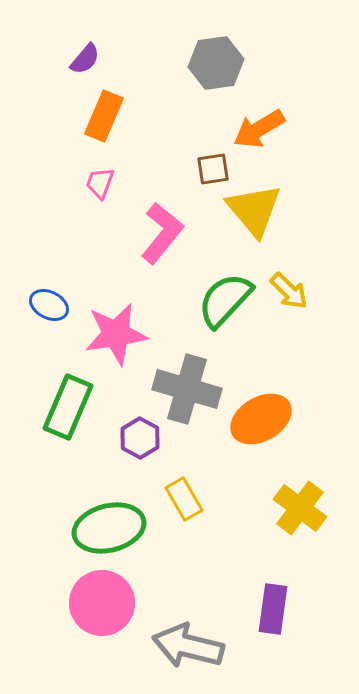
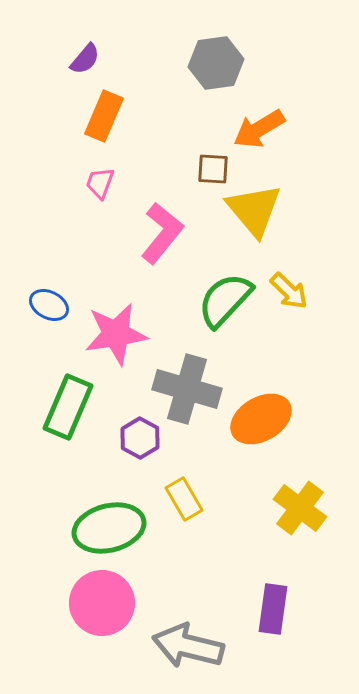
brown square: rotated 12 degrees clockwise
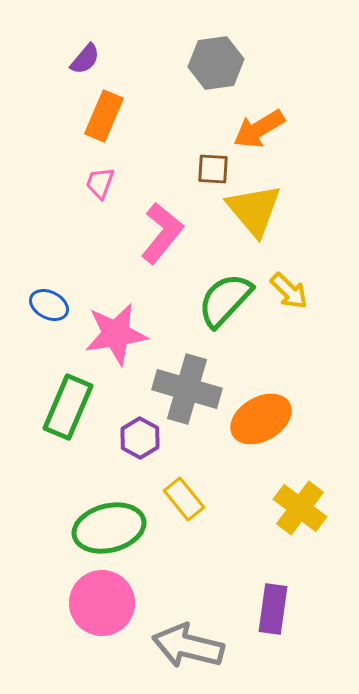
yellow rectangle: rotated 9 degrees counterclockwise
